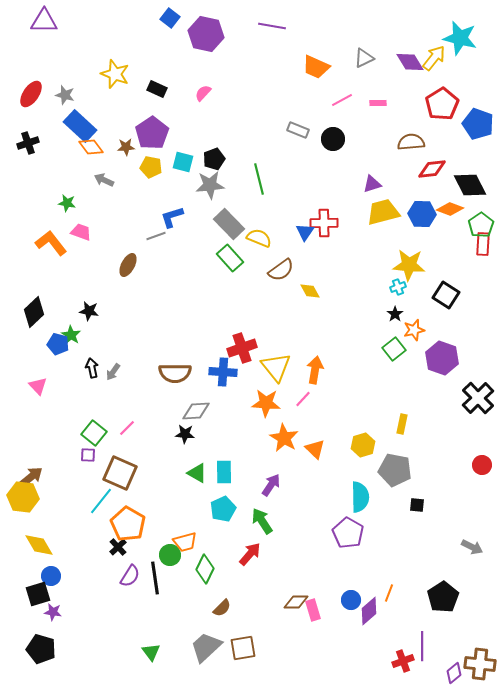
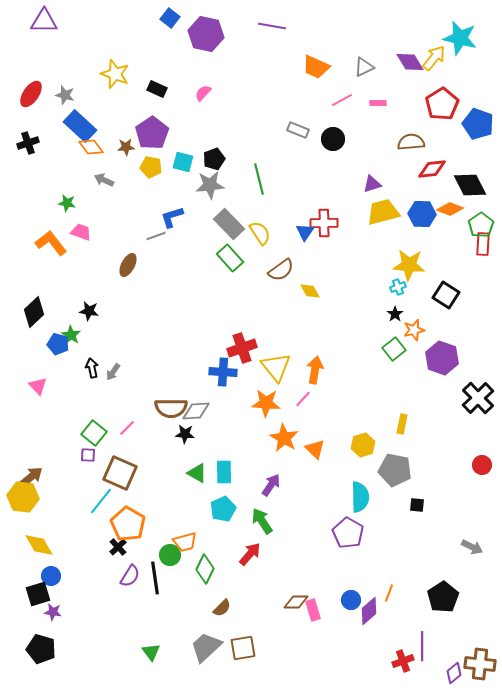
gray triangle at (364, 58): moved 9 px down
yellow semicircle at (259, 238): moved 1 px right, 5 px up; rotated 35 degrees clockwise
brown semicircle at (175, 373): moved 4 px left, 35 px down
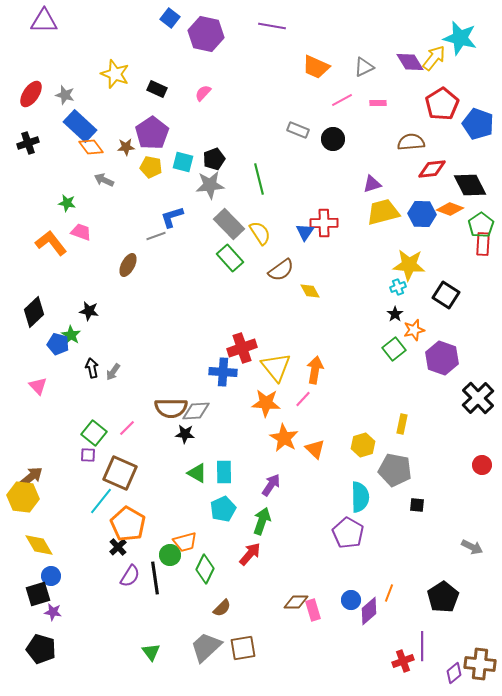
green arrow at (262, 521): rotated 52 degrees clockwise
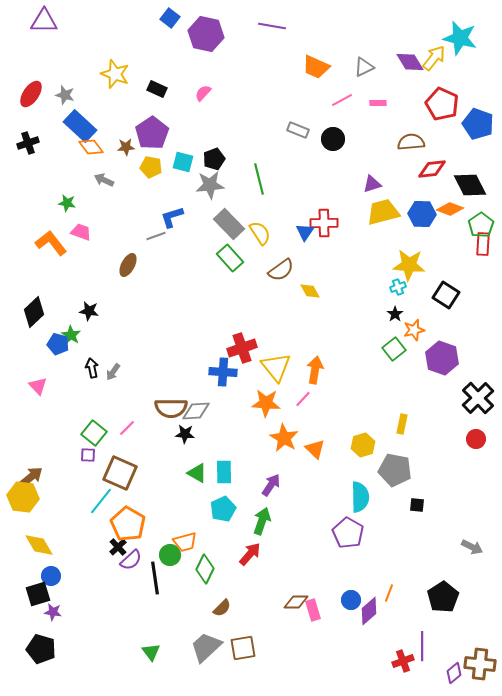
red pentagon at (442, 104): rotated 16 degrees counterclockwise
red circle at (482, 465): moved 6 px left, 26 px up
purple semicircle at (130, 576): moved 1 px right, 16 px up; rotated 15 degrees clockwise
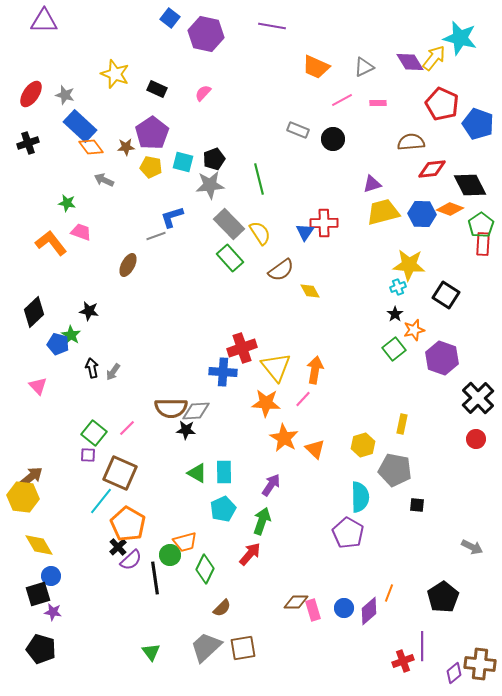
black star at (185, 434): moved 1 px right, 4 px up
blue circle at (351, 600): moved 7 px left, 8 px down
